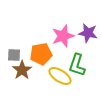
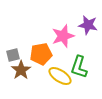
purple star: moved 8 px up
gray square: moved 1 px left; rotated 16 degrees counterclockwise
green L-shape: moved 2 px right, 2 px down
brown star: moved 1 px left
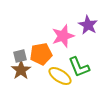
purple star: rotated 18 degrees clockwise
gray square: moved 7 px right, 1 px down
green L-shape: rotated 40 degrees counterclockwise
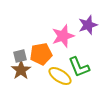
purple star: rotated 24 degrees clockwise
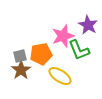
purple star: rotated 24 degrees counterclockwise
green L-shape: moved 17 px up
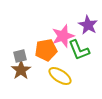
orange pentagon: moved 5 px right, 4 px up
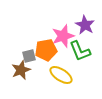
purple star: moved 3 px left
green L-shape: moved 1 px right, 1 px down
gray square: moved 9 px right
brown star: rotated 12 degrees clockwise
yellow ellipse: moved 1 px right, 1 px up
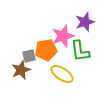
purple star: moved 3 px up; rotated 24 degrees clockwise
green L-shape: rotated 15 degrees clockwise
yellow ellipse: moved 1 px right, 1 px up
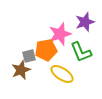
pink star: moved 3 px left, 2 px up
green L-shape: moved 1 px right, 1 px down; rotated 15 degrees counterclockwise
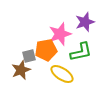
green L-shape: rotated 80 degrees counterclockwise
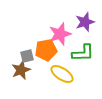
green L-shape: moved 2 px right, 1 px down; rotated 10 degrees clockwise
gray square: moved 2 px left
